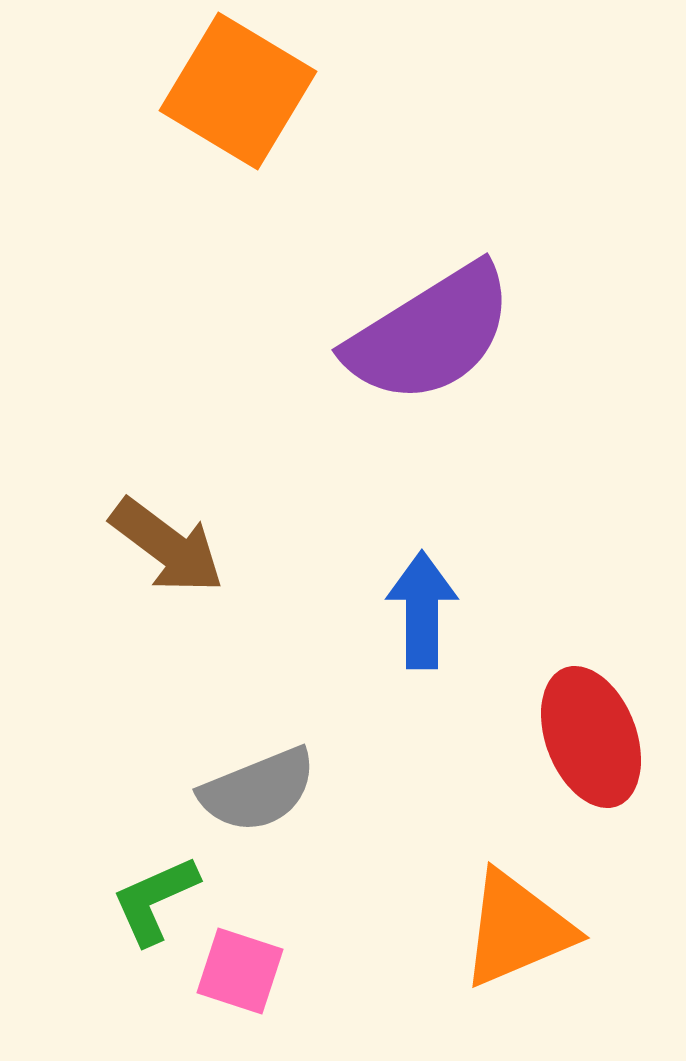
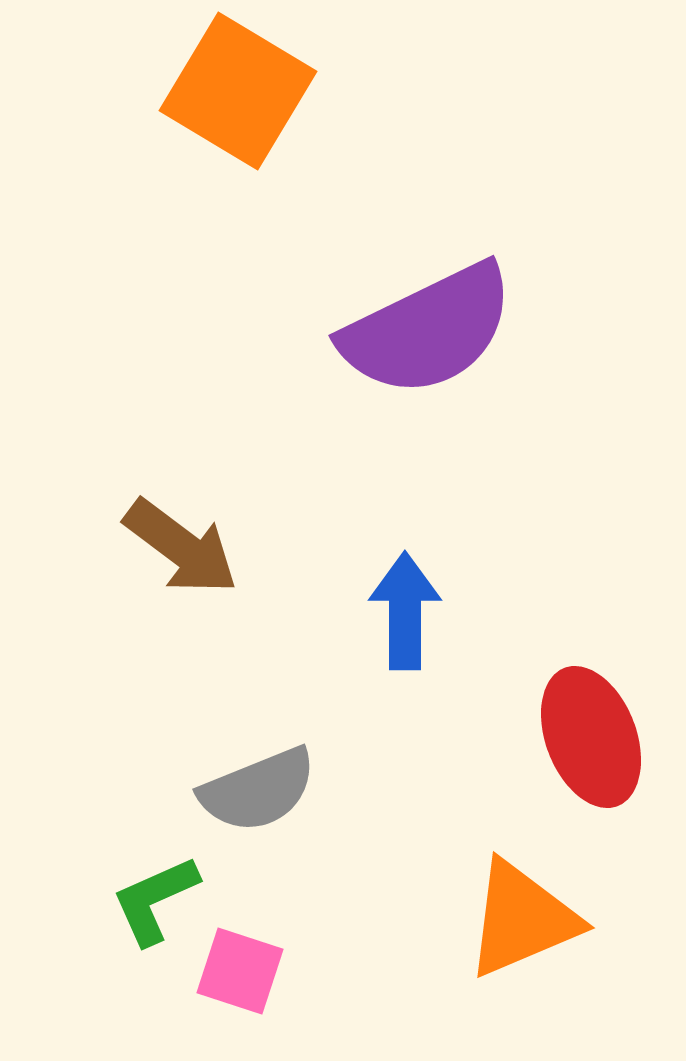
purple semicircle: moved 2 px left, 4 px up; rotated 6 degrees clockwise
brown arrow: moved 14 px right, 1 px down
blue arrow: moved 17 px left, 1 px down
orange triangle: moved 5 px right, 10 px up
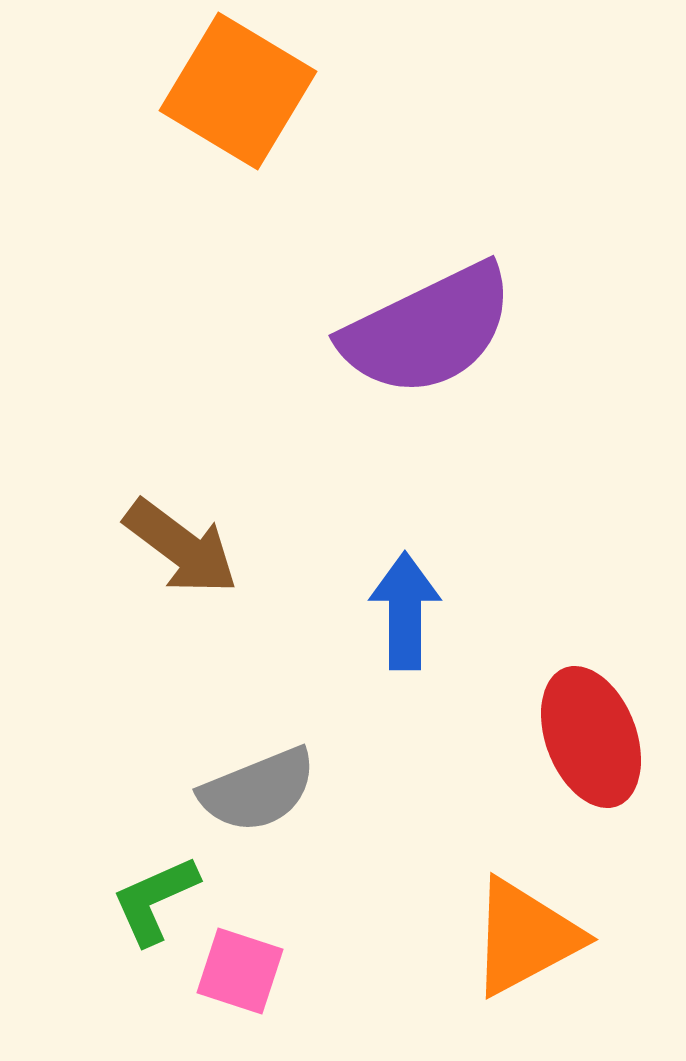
orange triangle: moved 3 px right, 18 px down; rotated 5 degrees counterclockwise
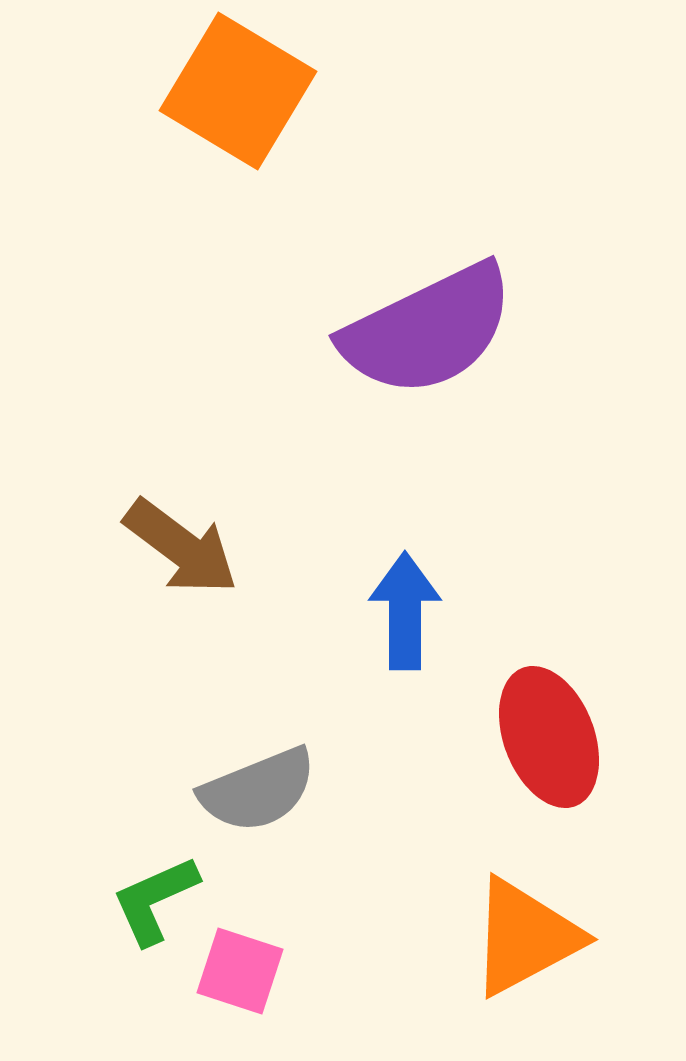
red ellipse: moved 42 px left
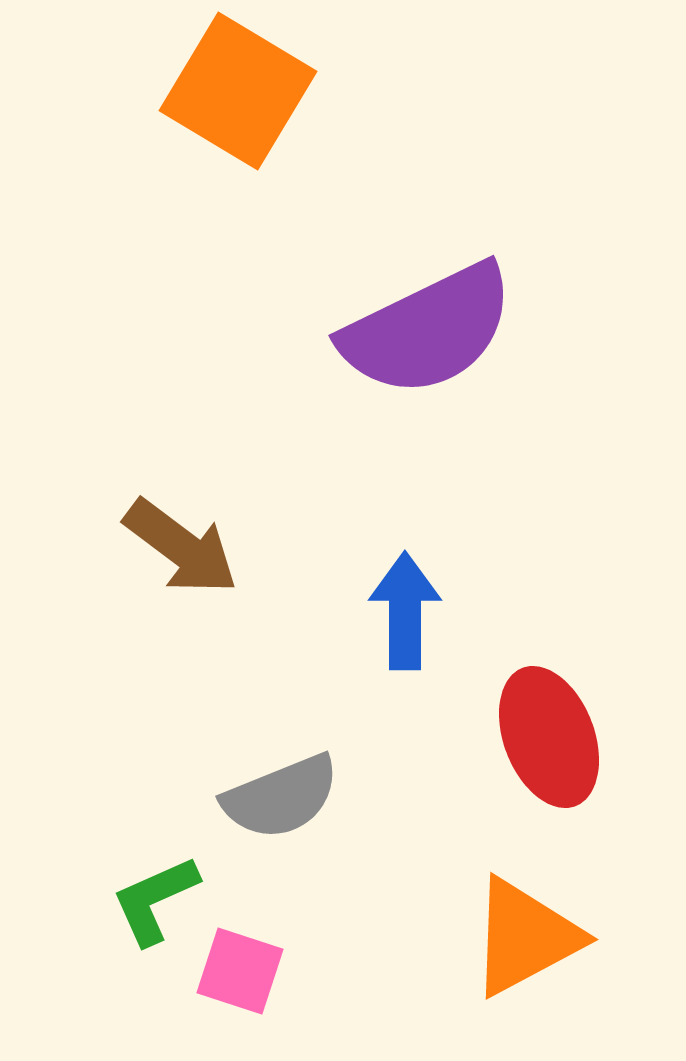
gray semicircle: moved 23 px right, 7 px down
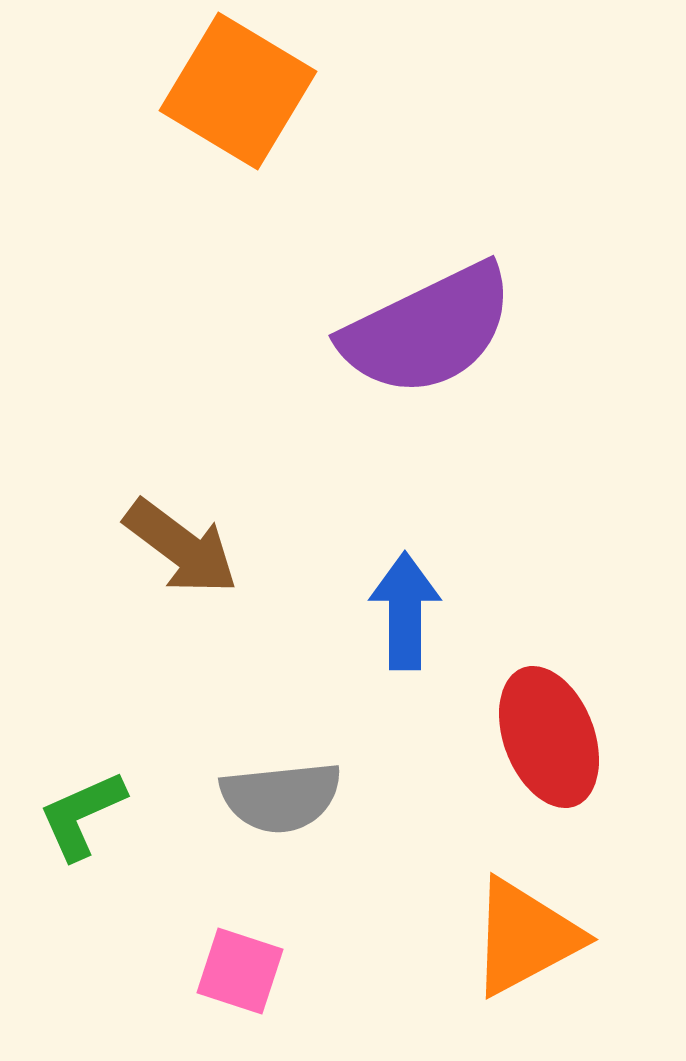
gray semicircle: rotated 16 degrees clockwise
green L-shape: moved 73 px left, 85 px up
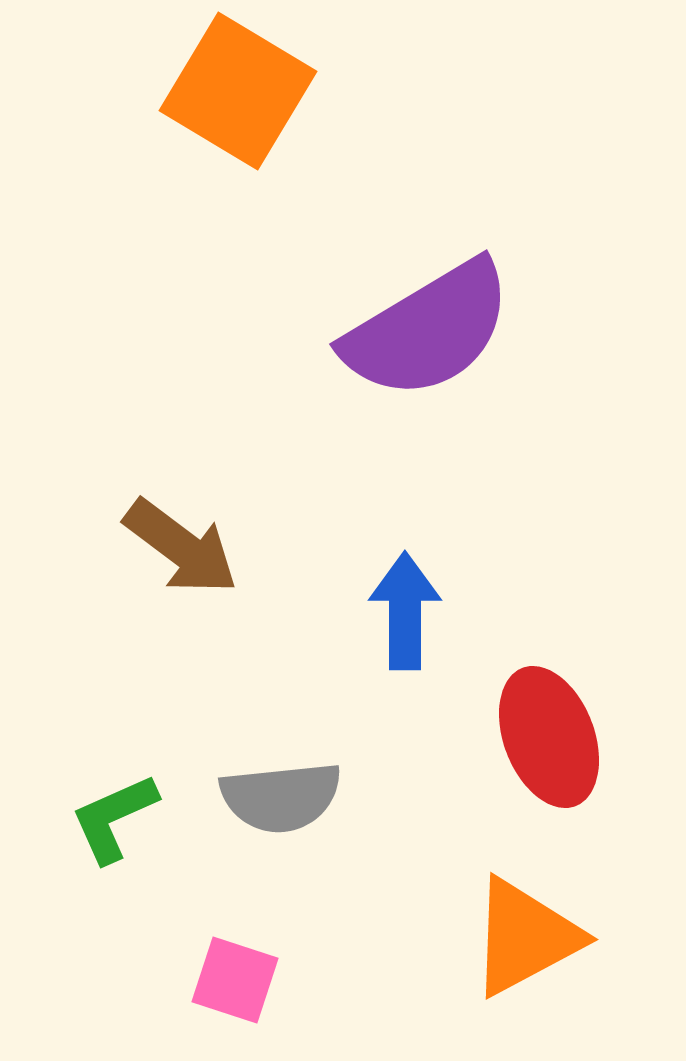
purple semicircle: rotated 5 degrees counterclockwise
green L-shape: moved 32 px right, 3 px down
pink square: moved 5 px left, 9 px down
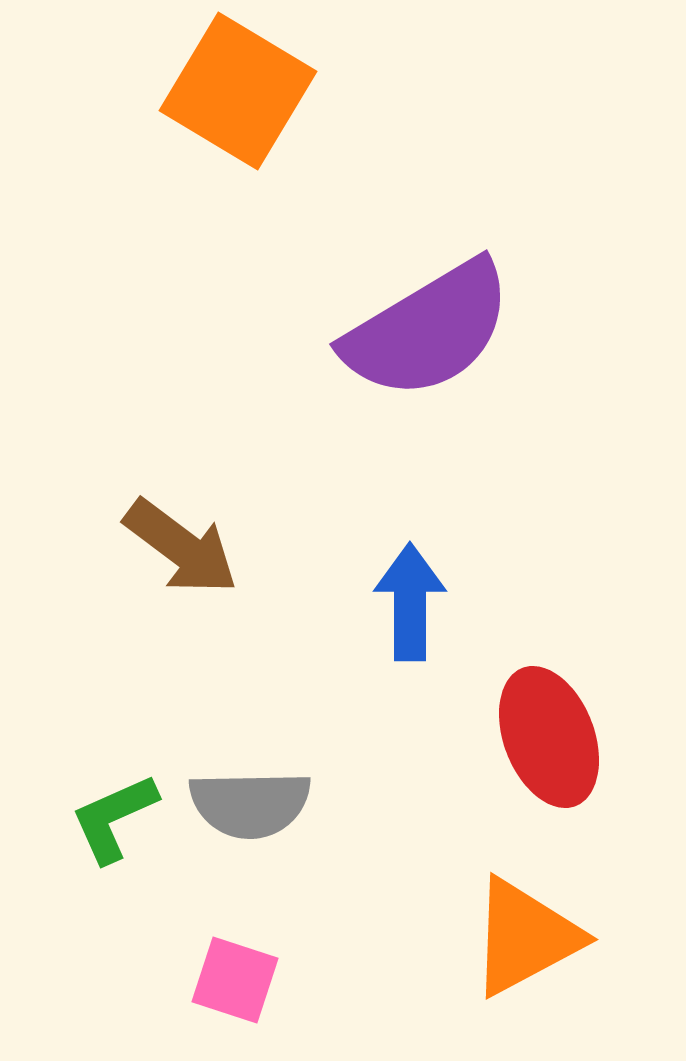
blue arrow: moved 5 px right, 9 px up
gray semicircle: moved 31 px left, 7 px down; rotated 5 degrees clockwise
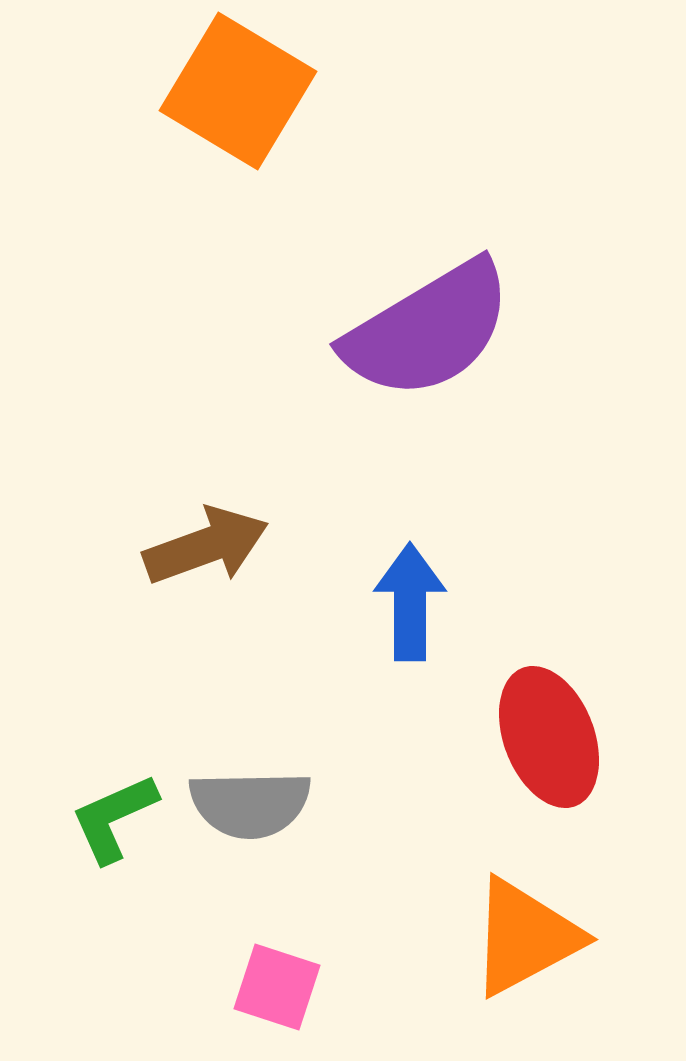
brown arrow: moved 25 px right, 1 px up; rotated 57 degrees counterclockwise
pink square: moved 42 px right, 7 px down
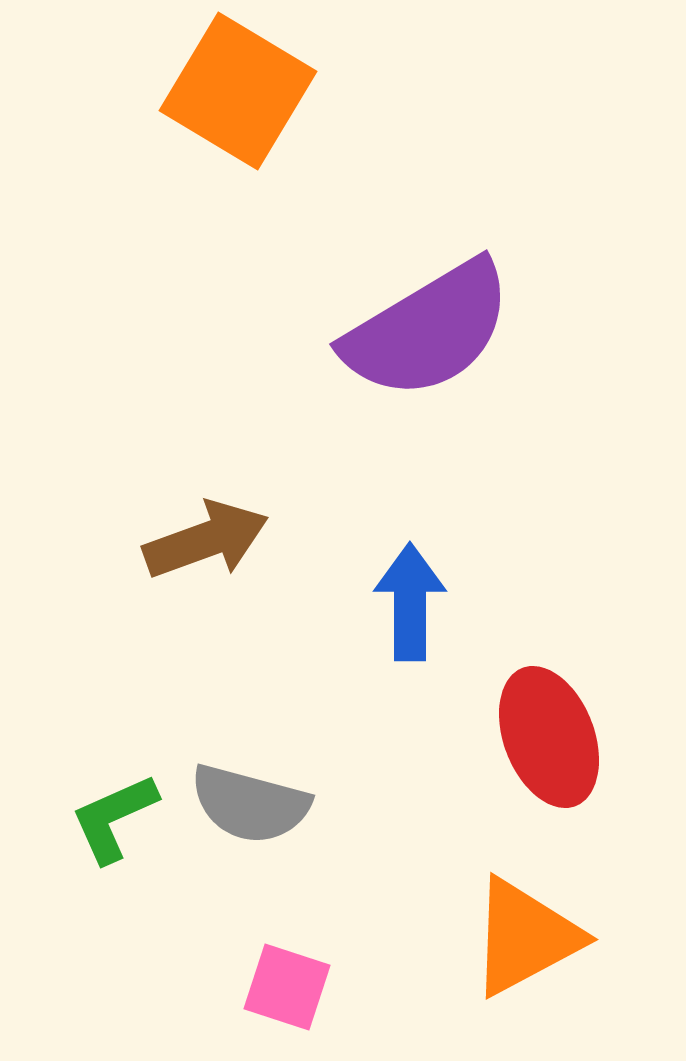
brown arrow: moved 6 px up
gray semicircle: rotated 16 degrees clockwise
pink square: moved 10 px right
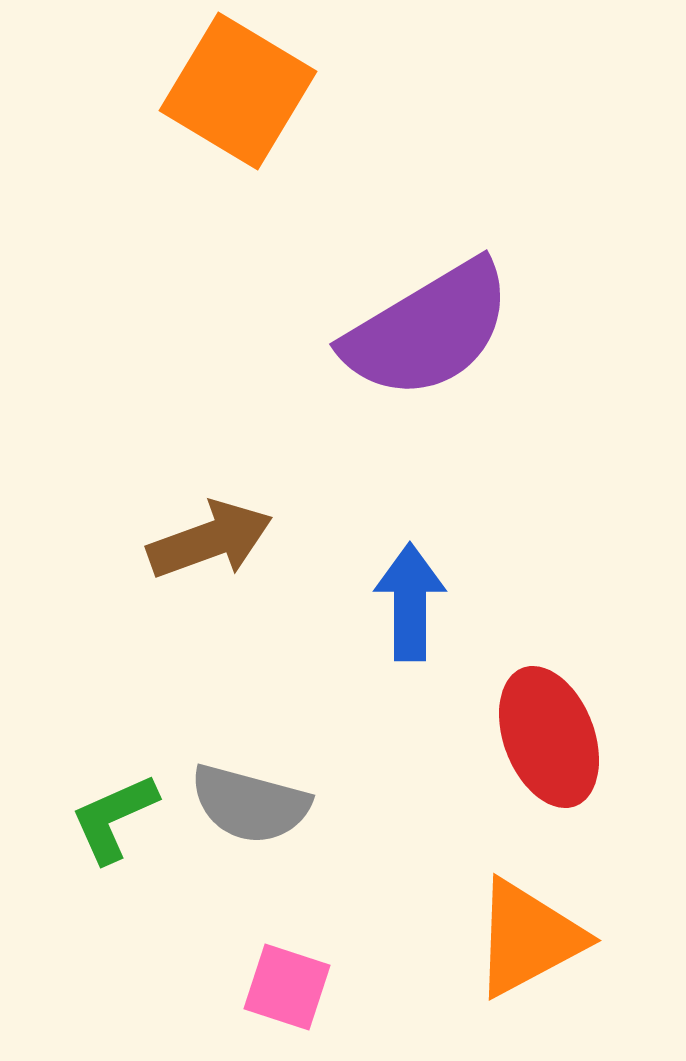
brown arrow: moved 4 px right
orange triangle: moved 3 px right, 1 px down
